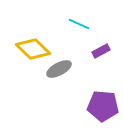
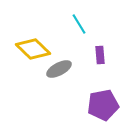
cyan line: rotated 35 degrees clockwise
purple rectangle: moved 1 px left, 4 px down; rotated 66 degrees counterclockwise
purple pentagon: moved 1 px up; rotated 16 degrees counterclockwise
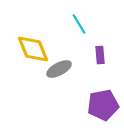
yellow diamond: rotated 24 degrees clockwise
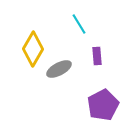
yellow diamond: rotated 52 degrees clockwise
purple rectangle: moved 3 px left, 1 px down
purple pentagon: rotated 16 degrees counterclockwise
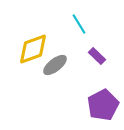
yellow diamond: rotated 40 degrees clockwise
purple rectangle: rotated 42 degrees counterclockwise
gray ellipse: moved 4 px left, 4 px up; rotated 10 degrees counterclockwise
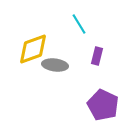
purple rectangle: rotated 60 degrees clockwise
gray ellipse: rotated 45 degrees clockwise
purple pentagon: rotated 20 degrees counterclockwise
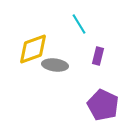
purple rectangle: moved 1 px right
